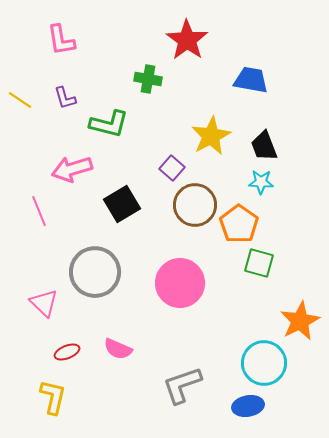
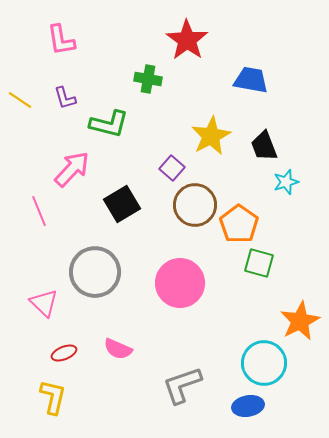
pink arrow: rotated 150 degrees clockwise
cyan star: moved 25 px right; rotated 20 degrees counterclockwise
red ellipse: moved 3 px left, 1 px down
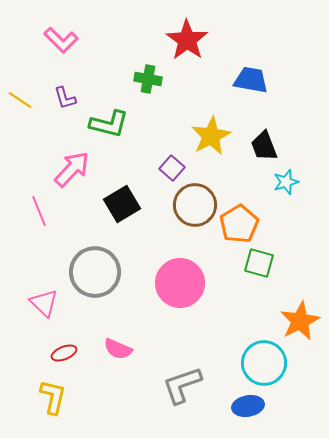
pink L-shape: rotated 36 degrees counterclockwise
orange pentagon: rotated 6 degrees clockwise
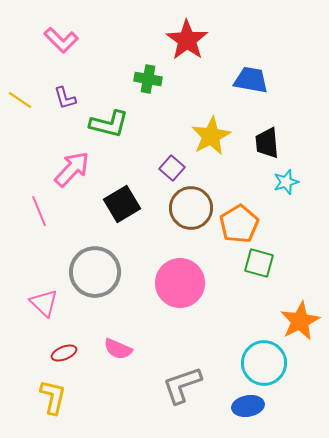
black trapezoid: moved 3 px right, 3 px up; rotated 16 degrees clockwise
brown circle: moved 4 px left, 3 px down
